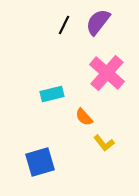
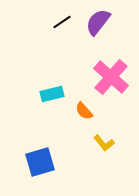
black line: moved 2 px left, 3 px up; rotated 30 degrees clockwise
pink cross: moved 4 px right, 4 px down
orange semicircle: moved 6 px up
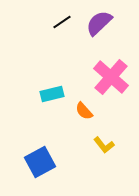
purple semicircle: moved 1 px right, 1 px down; rotated 8 degrees clockwise
yellow L-shape: moved 2 px down
blue square: rotated 12 degrees counterclockwise
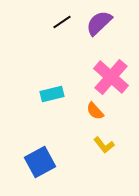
orange semicircle: moved 11 px right
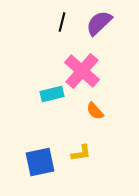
black line: rotated 42 degrees counterclockwise
pink cross: moved 29 px left, 6 px up
yellow L-shape: moved 23 px left, 8 px down; rotated 60 degrees counterclockwise
blue square: rotated 16 degrees clockwise
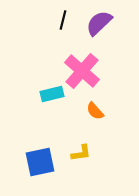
black line: moved 1 px right, 2 px up
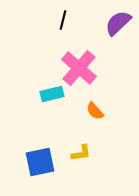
purple semicircle: moved 19 px right
pink cross: moved 3 px left, 3 px up
